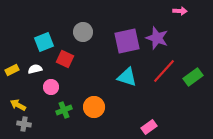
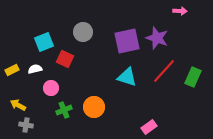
green rectangle: rotated 30 degrees counterclockwise
pink circle: moved 1 px down
gray cross: moved 2 px right, 1 px down
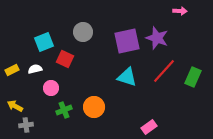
yellow arrow: moved 3 px left, 1 px down
gray cross: rotated 16 degrees counterclockwise
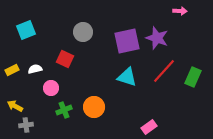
cyan square: moved 18 px left, 12 px up
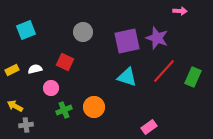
red square: moved 3 px down
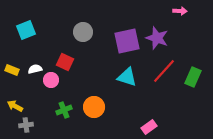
yellow rectangle: rotated 48 degrees clockwise
pink circle: moved 8 px up
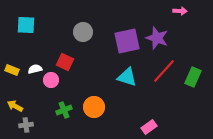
cyan square: moved 5 px up; rotated 24 degrees clockwise
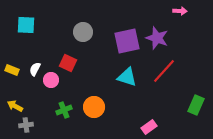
red square: moved 3 px right, 1 px down
white semicircle: rotated 48 degrees counterclockwise
green rectangle: moved 3 px right, 28 px down
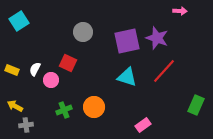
cyan square: moved 7 px left, 4 px up; rotated 36 degrees counterclockwise
pink rectangle: moved 6 px left, 2 px up
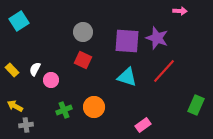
purple square: rotated 16 degrees clockwise
red square: moved 15 px right, 3 px up
yellow rectangle: rotated 24 degrees clockwise
